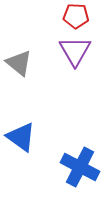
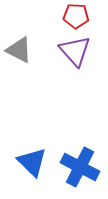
purple triangle: rotated 12 degrees counterclockwise
gray triangle: moved 13 px up; rotated 12 degrees counterclockwise
blue triangle: moved 11 px right, 25 px down; rotated 8 degrees clockwise
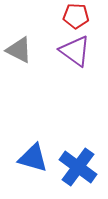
purple triangle: rotated 12 degrees counterclockwise
blue triangle: moved 1 px right, 4 px up; rotated 28 degrees counterclockwise
blue cross: moved 2 px left; rotated 9 degrees clockwise
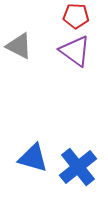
gray triangle: moved 4 px up
blue cross: rotated 15 degrees clockwise
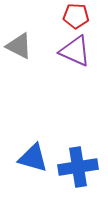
purple triangle: rotated 12 degrees counterclockwise
blue cross: rotated 30 degrees clockwise
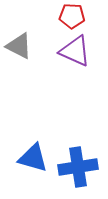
red pentagon: moved 4 px left
